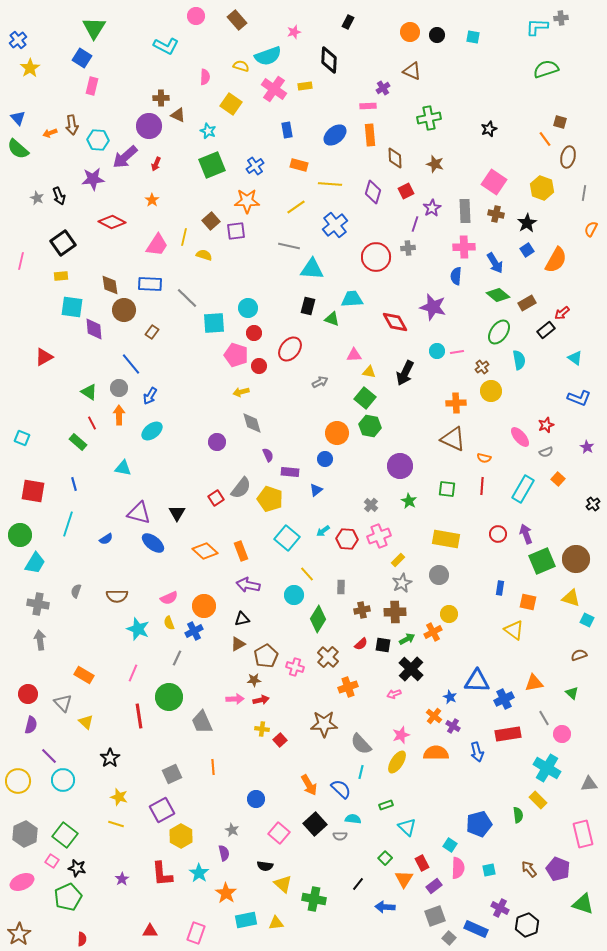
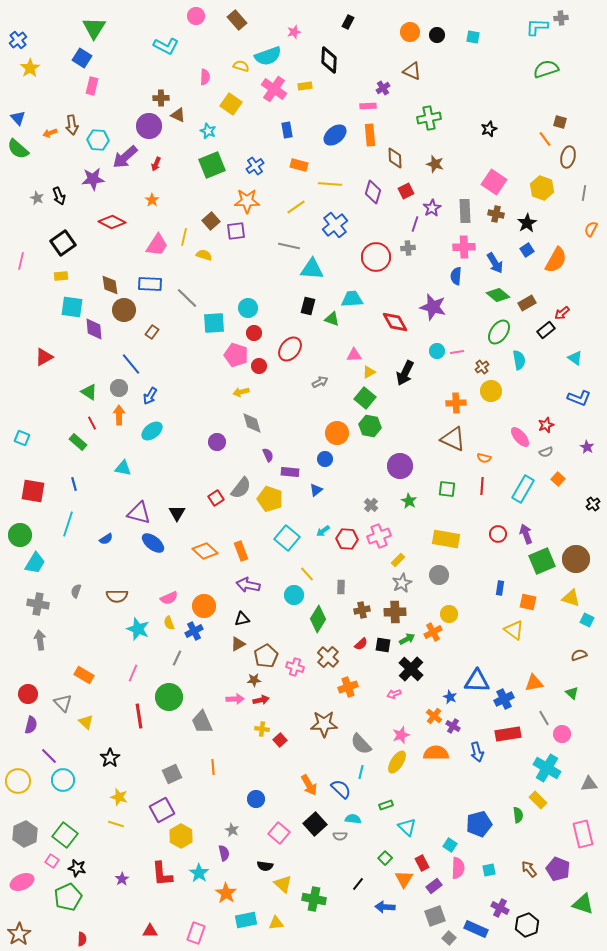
yellow triangle at (369, 372): rotated 40 degrees counterclockwise
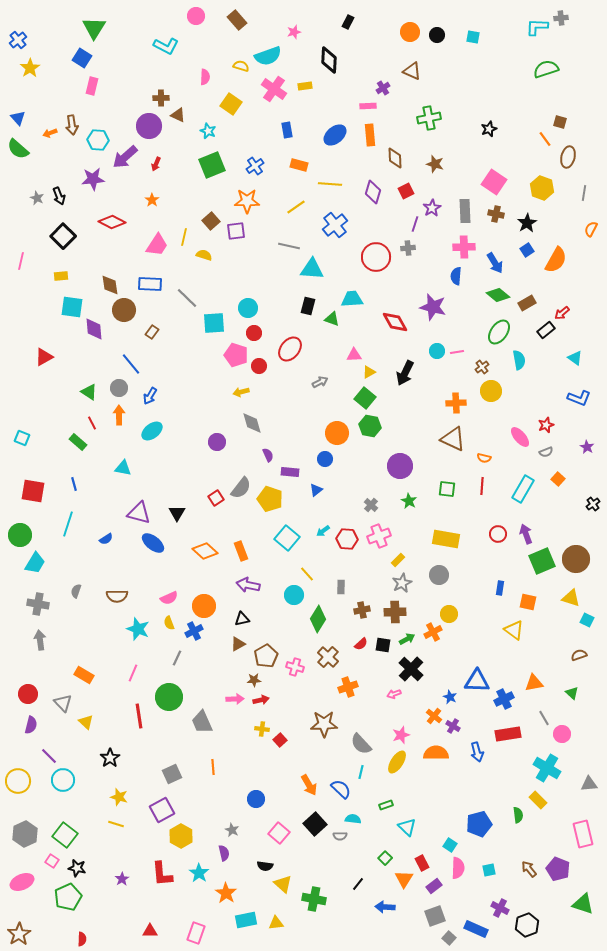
black square at (63, 243): moved 7 px up; rotated 10 degrees counterclockwise
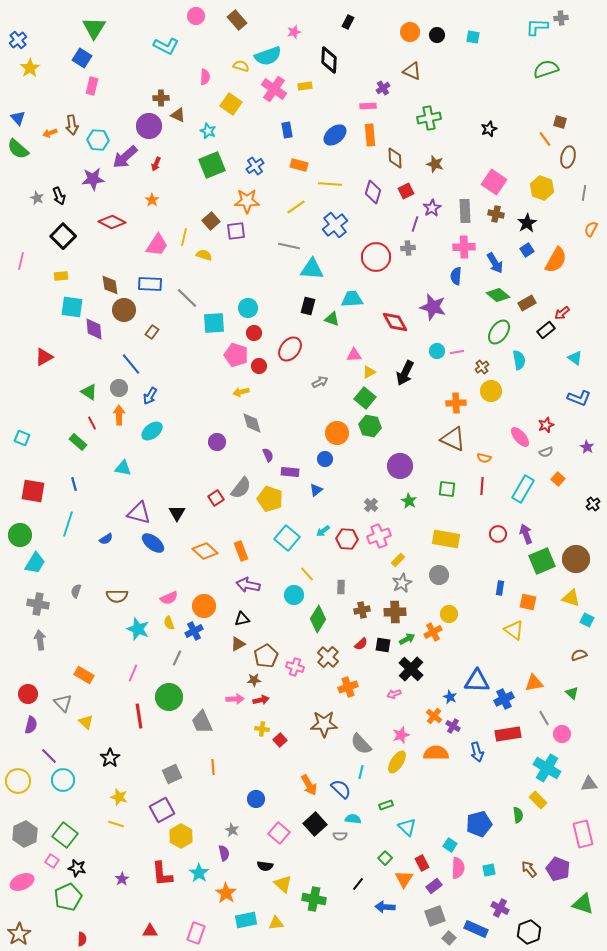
black hexagon at (527, 925): moved 2 px right, 7 px down
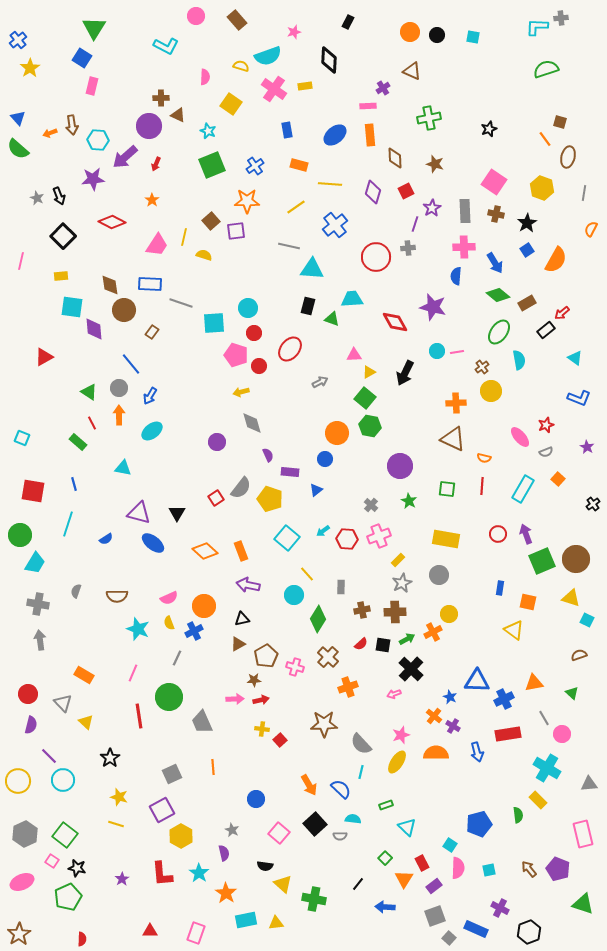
gray line at (187, 298): moved 6 px left, 5 px down; rotated 25 degrees counterclockwise
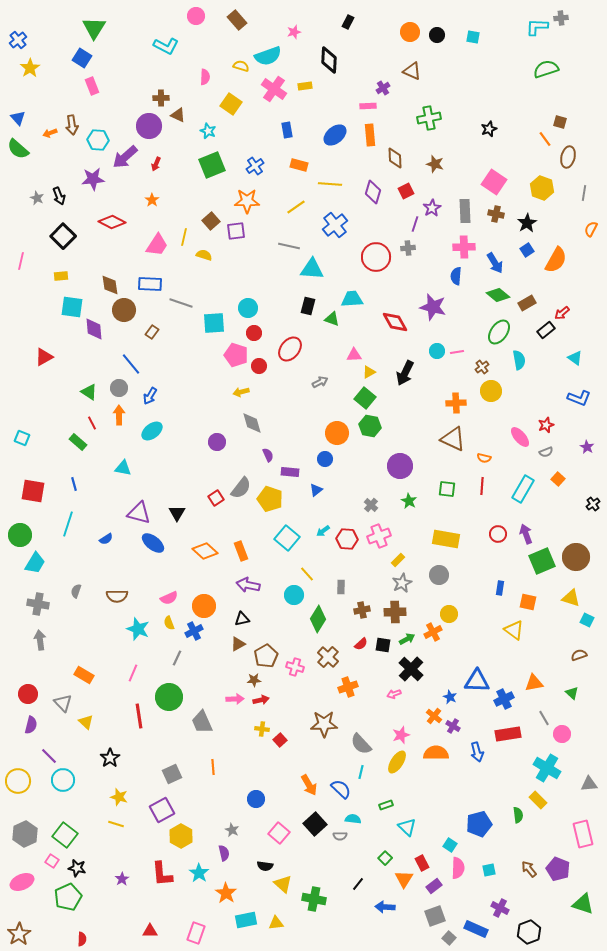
pink rectangle at (92, 86): rotated 36 degrees counterclockwise
brown circle at (576, 559): moved 2 px up
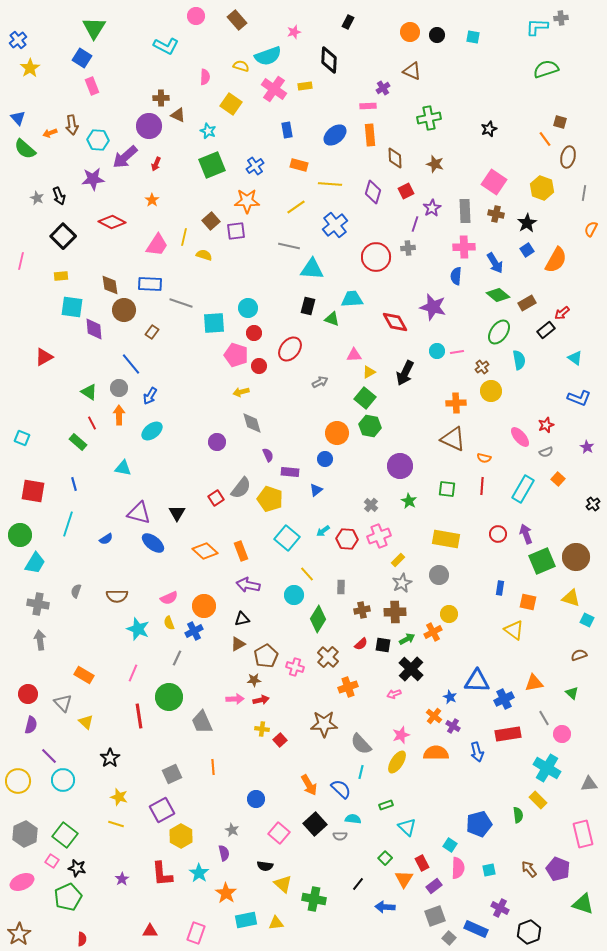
green semicircle at (18, 149): moved 7 px right
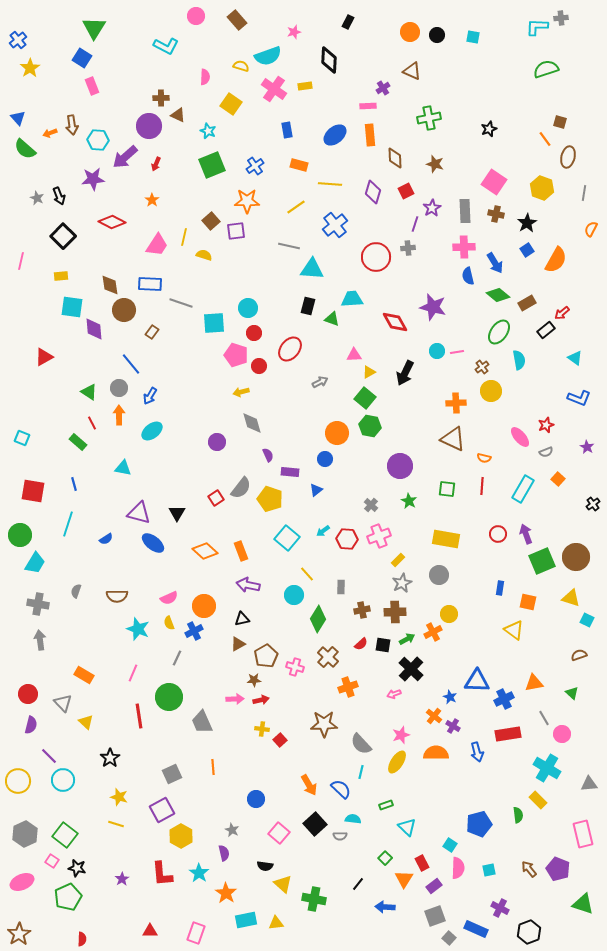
blue semicircle at (456, 276): moved 12 px right; rotated 18 degrees counterclockwise
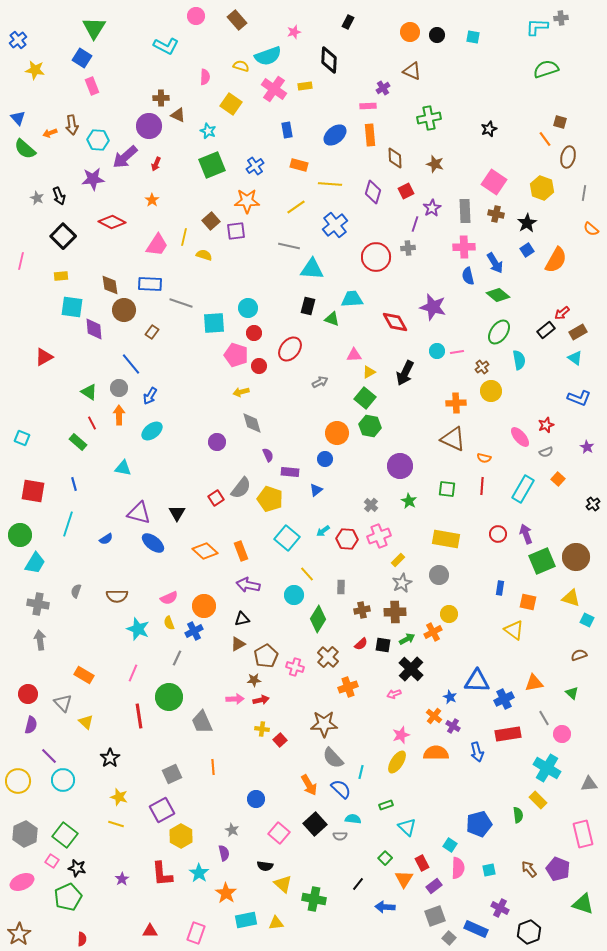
yellow star at (30, 68): moved 5 px right, 2 px down; rotated 30 degrees counterclockwise
orange semicircle at (591, 229): rotated 77 degrees counterclockwise
brown rectangle at (527, 303): moved 51 px right, 29 px down
gray semicircle at (361, 744): moved 28 px left, 14 px down
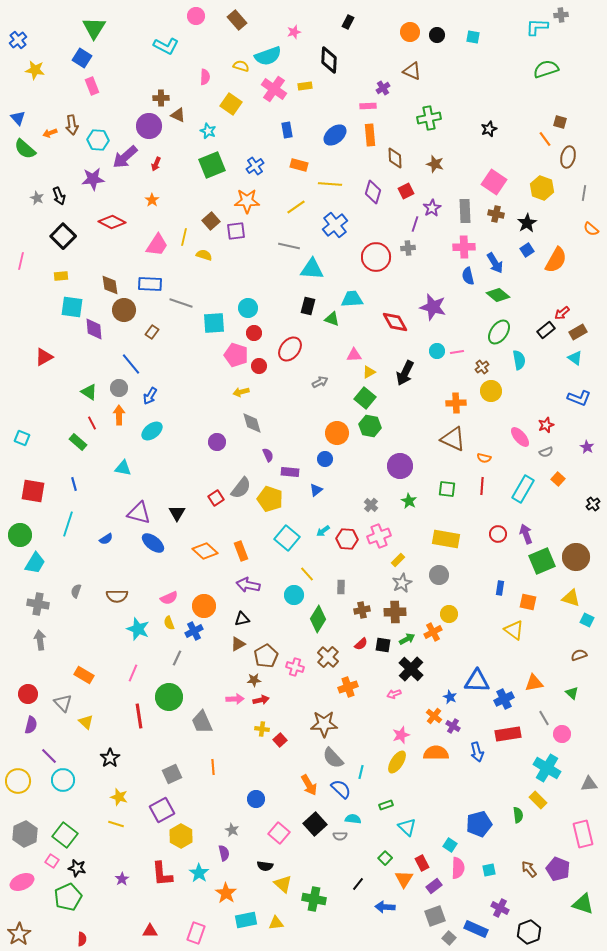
gray cross at (561, 18): moved 3 px up
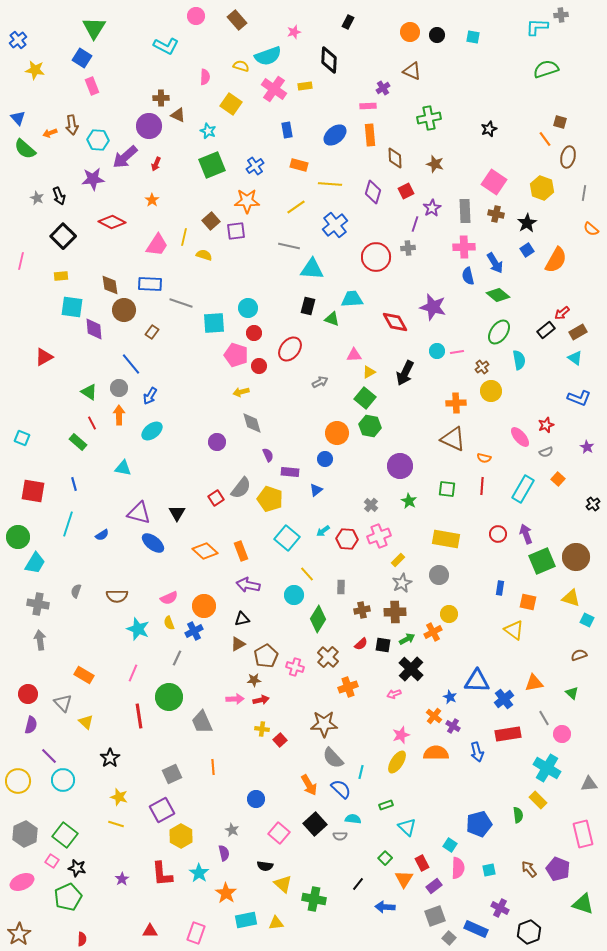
green circle at (20, 535): moved 2 px left, 2 px down
blue semicircle at (106, 539): moved 4 px left, 4 px up
blue cross at (504, 699): rotated 12 degrees counterclockwise
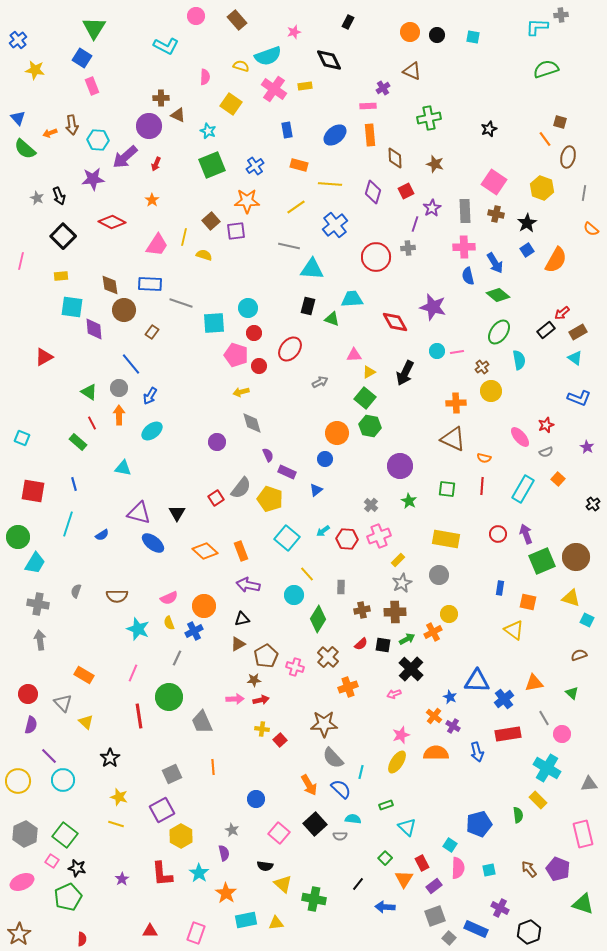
black diamond at (329, 60): rotated 28 degrees counterclockwise
purple rectangle at (290, 472): moved 3 px left; rotated 18 degrees clockwise
